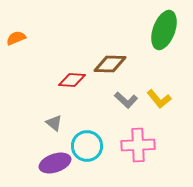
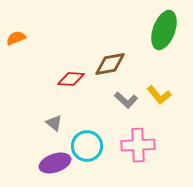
brown diamond: rotated 12 degrees counterclockwise
red diamond: moved 1 px left, 1 px up
yellow L-shape: moved 4 px up
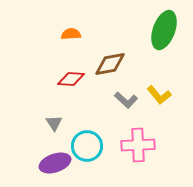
orange semicircle: moved 55 px right, 4 px up; rotated 18 degrees clockwise
gray triangle: rotated 18 degrees clockwise
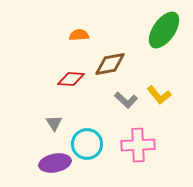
green ellipse: rotated 15 degrees clockwise
orange semicircle: moved 8 px right, 1 px down
cyan circle: moved 2 px up
purple ellipse: rotated 8 degrees clockwise
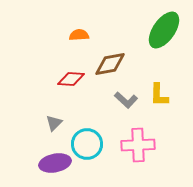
yellow L-shape: rotated 40 degrees clockwise
gray triangle: rotated 18 degrees clockwise
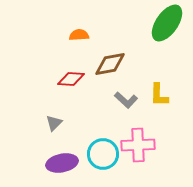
green ellipse: moved 3 px right, 7 px up
cyan circle: moved 16 px right, 10 px down
purple ellipse: moved 7 px right
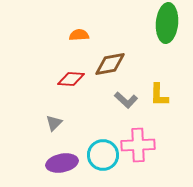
green ellipse: rotated 30 degrees counterclockwise
cyan circle: moved 1 px down
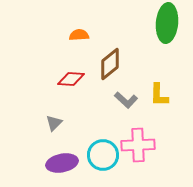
brown diamond: rotated 28 degrees counterclockwise
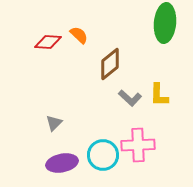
green ellipse: moved 2 px left
orange semicircle: rotated 48 degrees clockwise
red diamond: moved 23 px left, 37 px up
gray L-shape: moved 4 px right, 2 px up
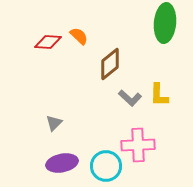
orange semicircle: moved 1 px down
cyan circle: moved 3 px right, 11 px down
